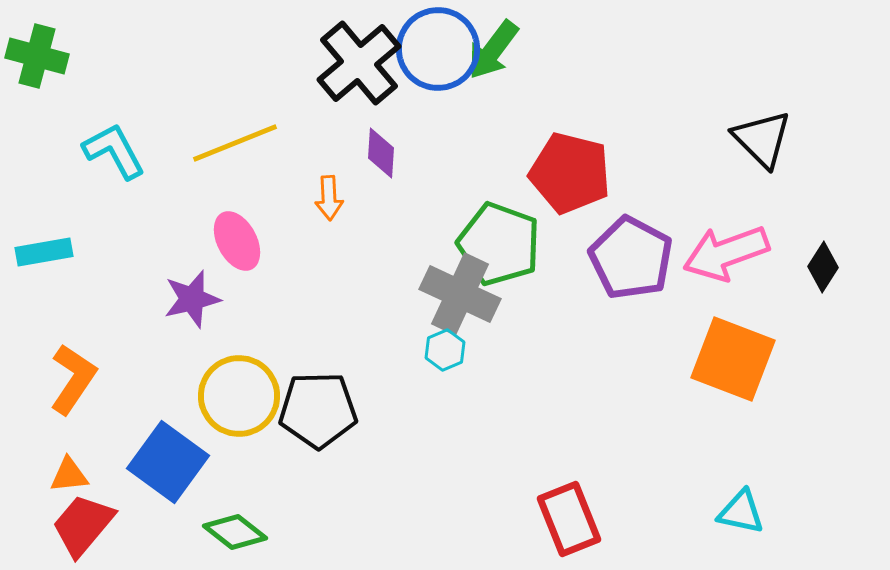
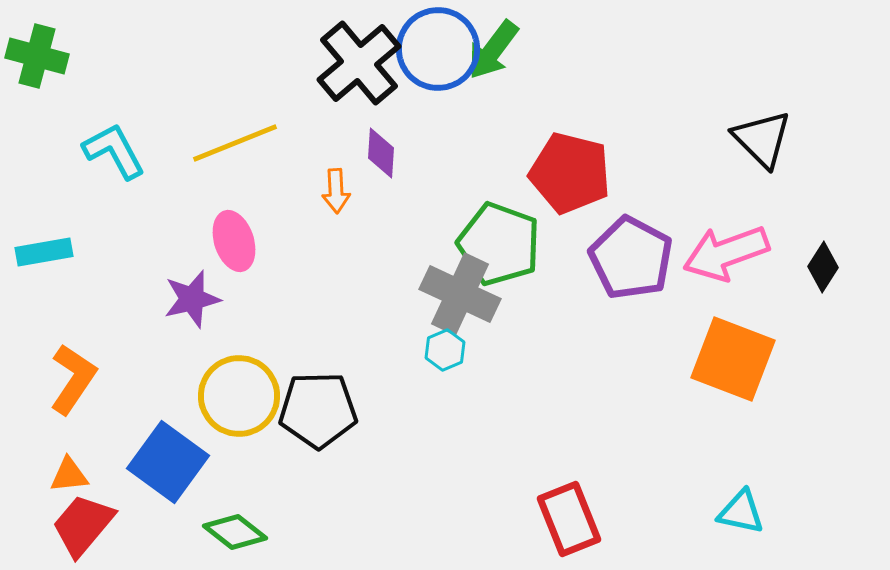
orange arrow: moved 7 px right, 7 px up
pink ellipse: moved 3 px left; rotated 10 degrees clockwise
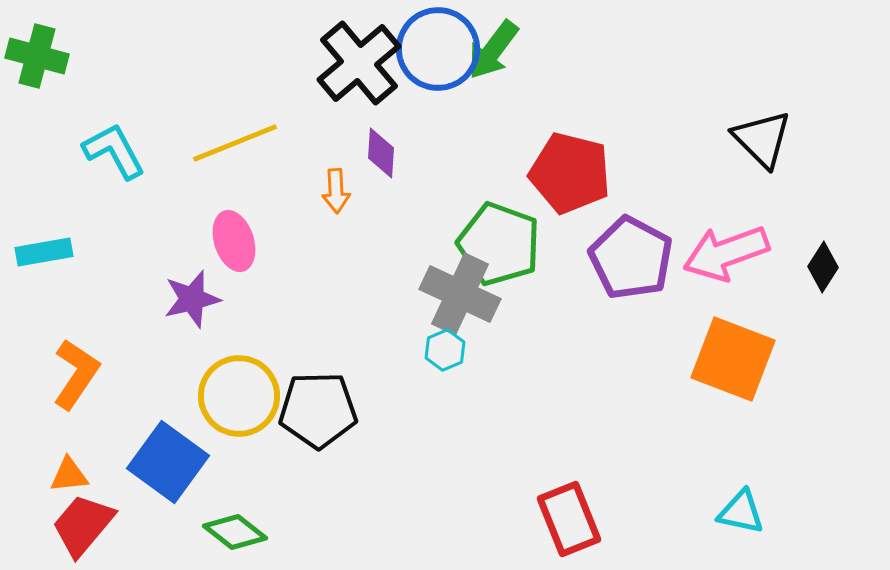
orange L-shape: moved 3 px right, 5 px up
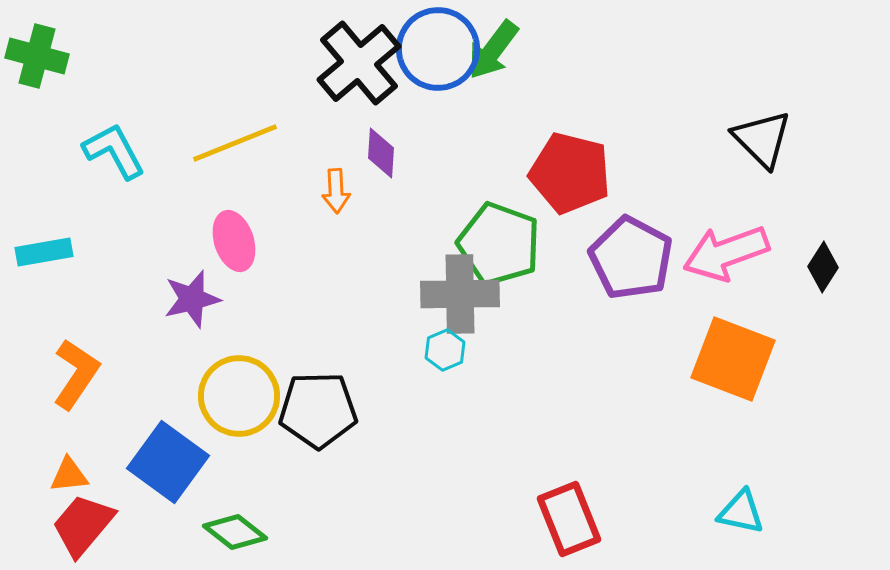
gray cross: rotated 26 degrees counterclockwise
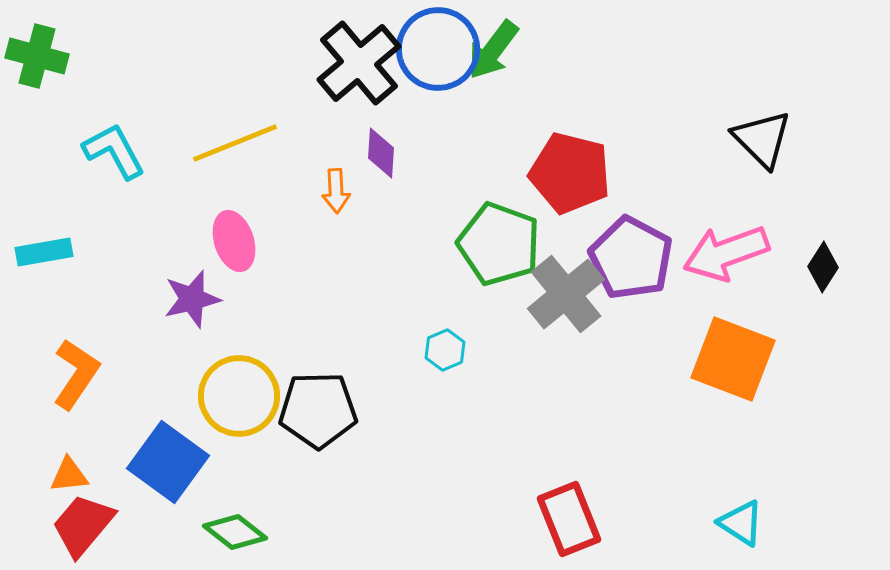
gray cross: moved 106 px right; rotated 38 degrees counterclockwise
cyan triangle: moved 11 px down; rotated 21 degrees clockwise
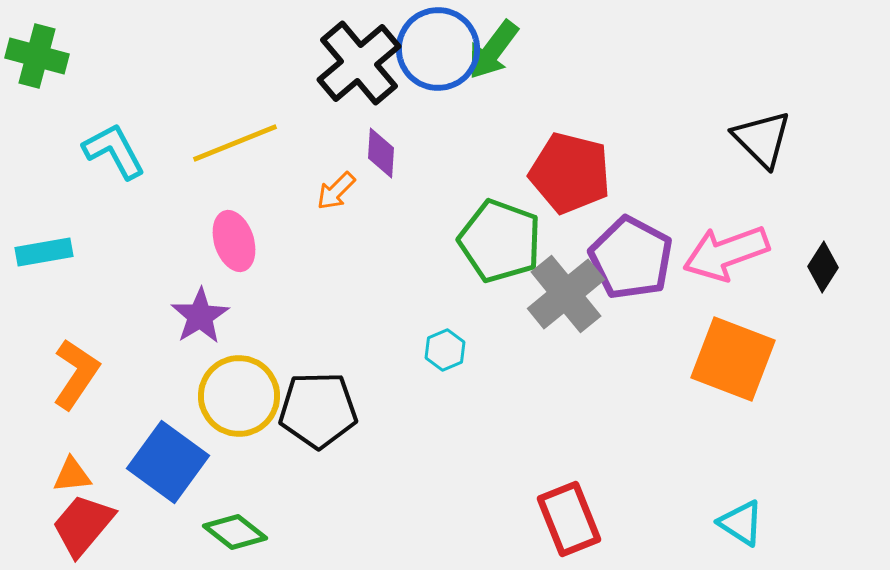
orange arrow: rotated 48 degrees clockwise
green pentagon: moved 1 px right, 3 px up
purple star: moved 8 px right, 17 px down; rotated 18 degrees counterclockwise
orange triangle: moved 3 px right
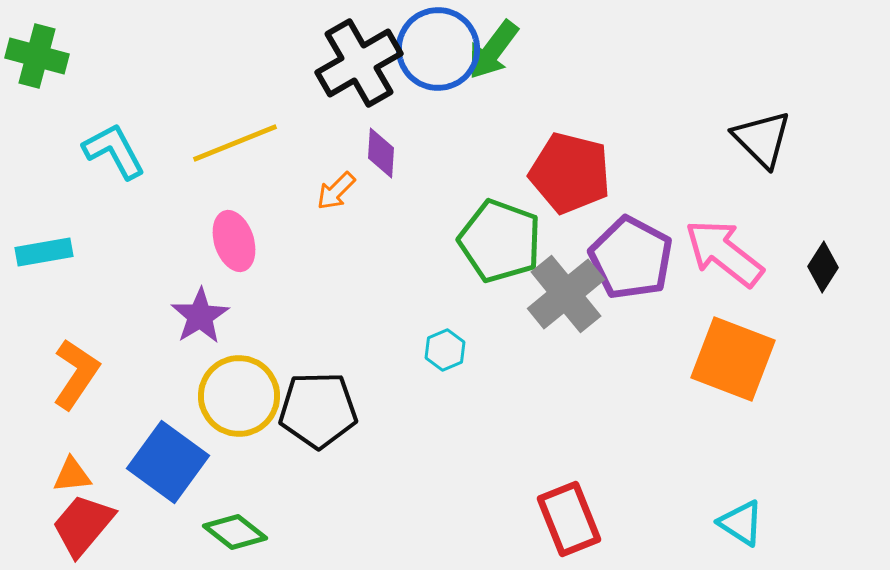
black cross: rotated 10 degrees clockwise
pink arrow: moved 2 px left; rotated 58 degrees clockwise
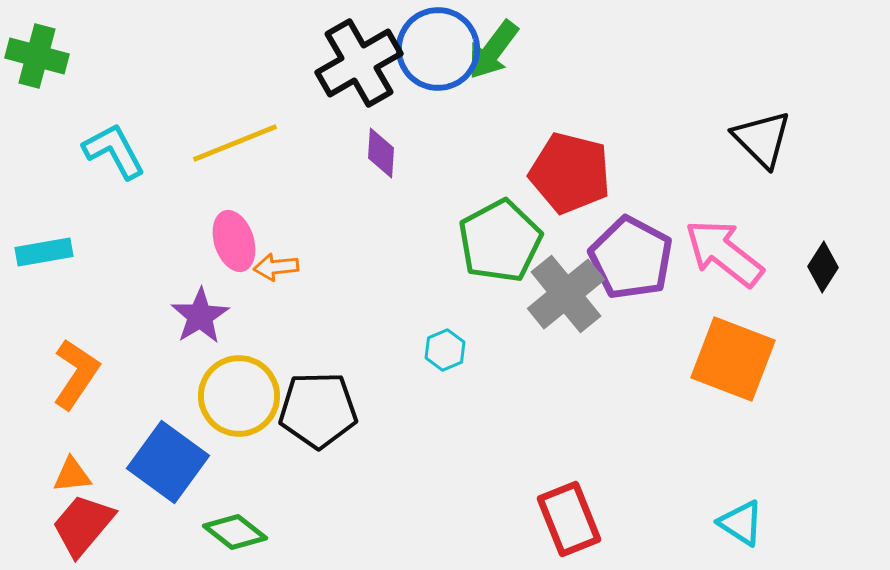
orange arrow: moved 60 px left, 76 px down; rotated 39 degrees clockwise
green pentagon: rotated 24 degrees clockwise
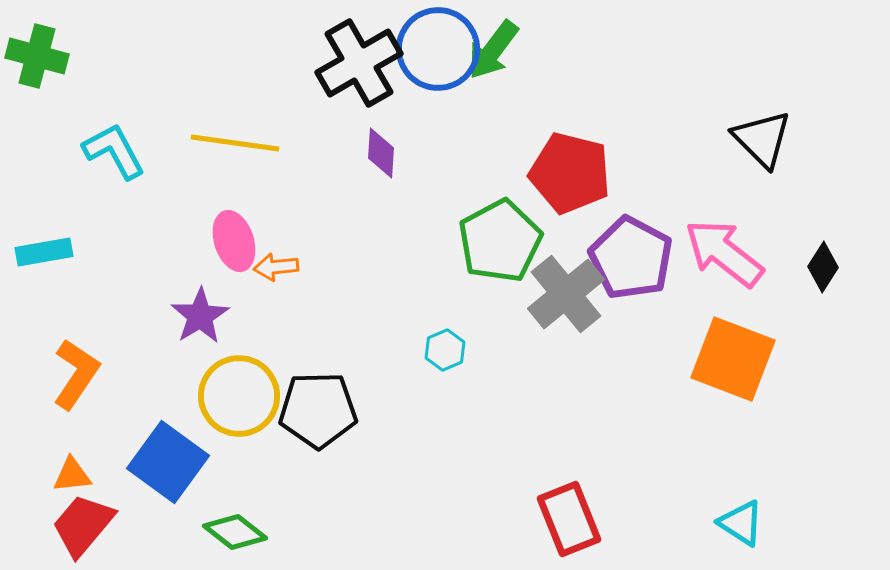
yellow line: rotated 30 degrees clockwise
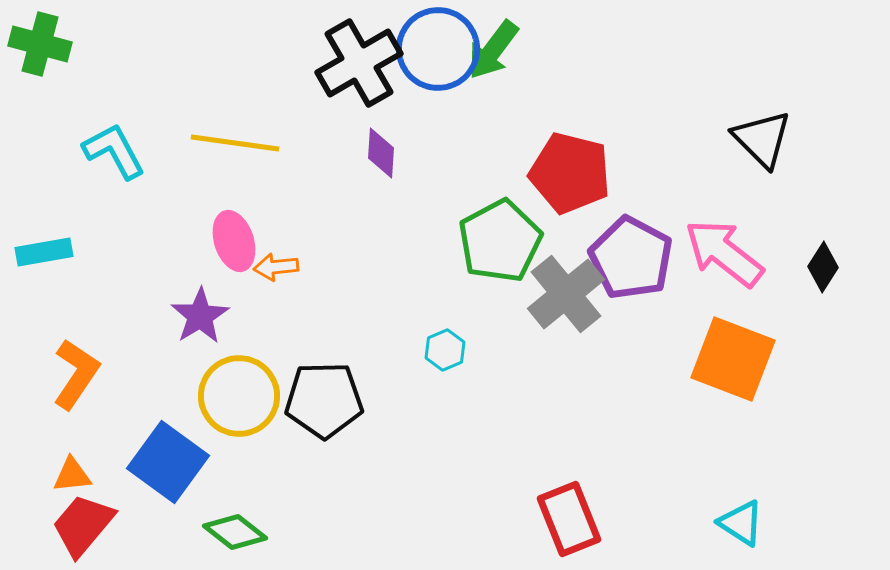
green cross: moved 3 px right, 12 px up
black pentagon: moved 6 px right, 10 px up
